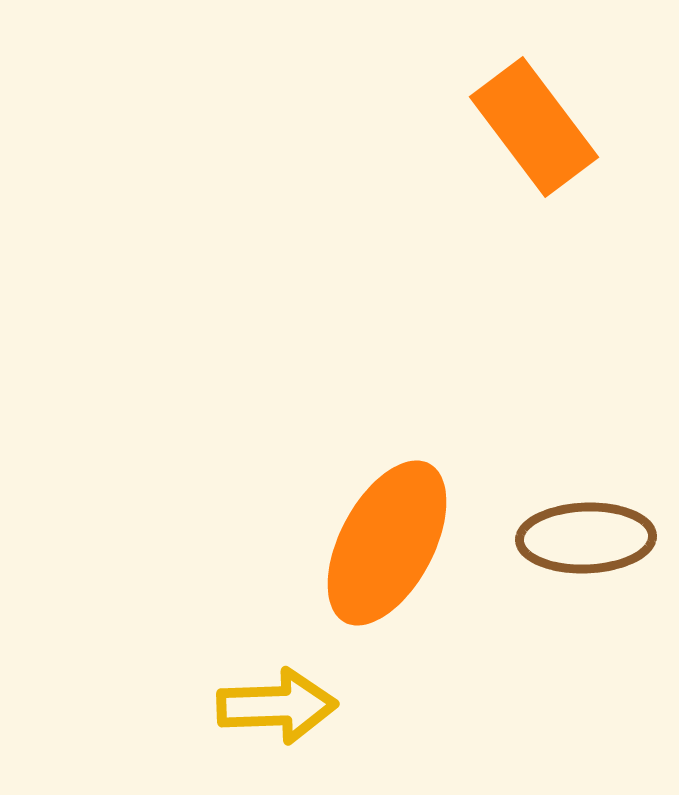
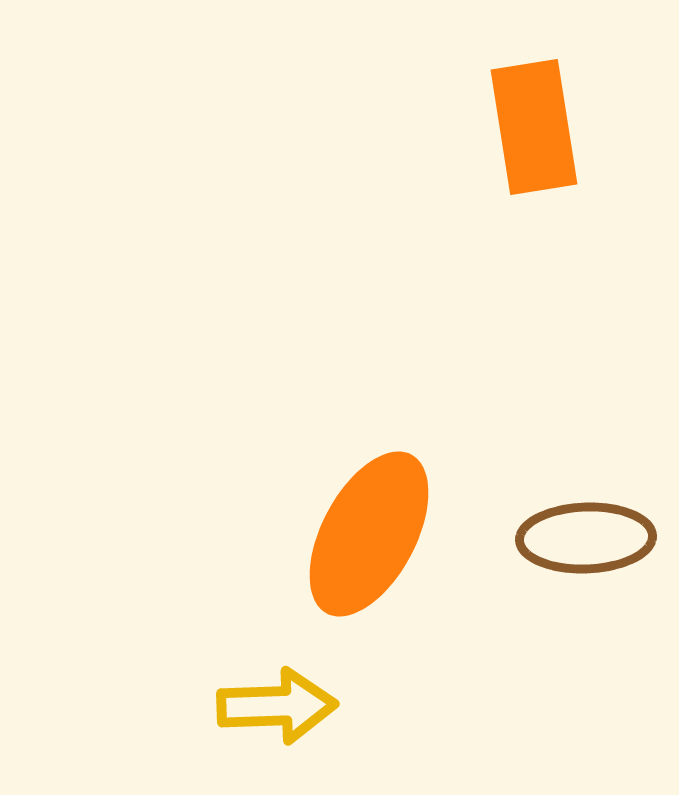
orange rectangle: rotated 28 degrees clockwise
orange ellipse: moved 18 px left, 9 px up
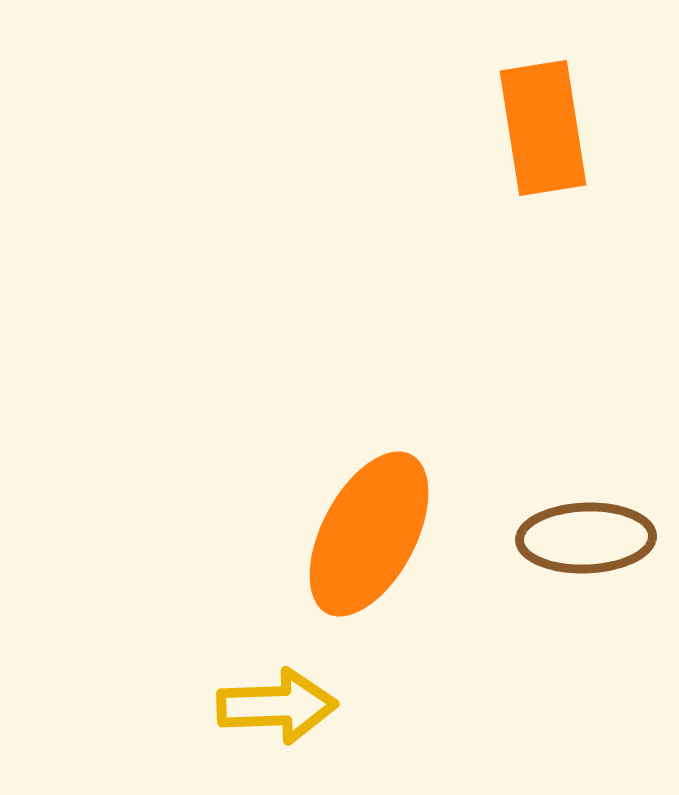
orange rectangle: moved 9 px right, 1 px down
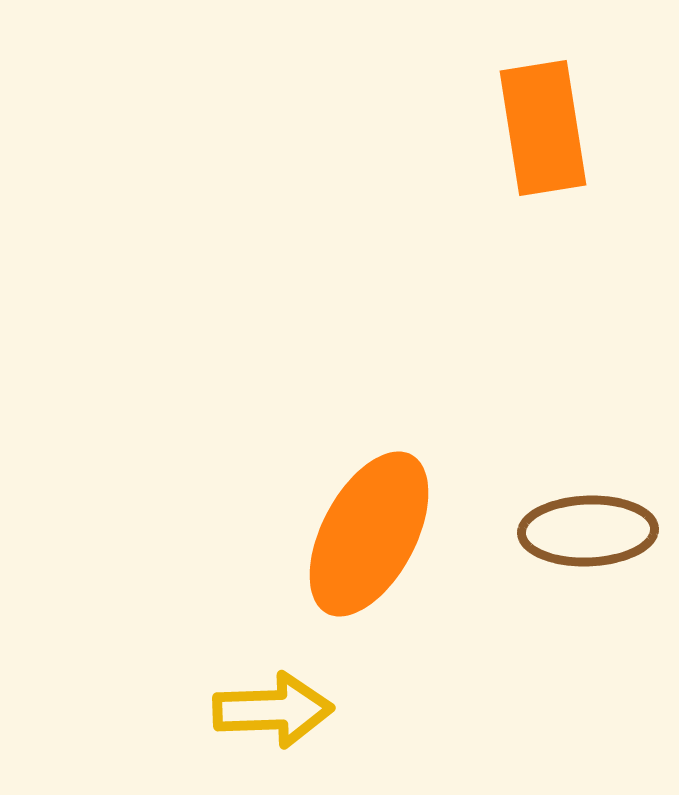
brown ellipse: moved 2 px right, 7 px up
yellow arrow: moved 4 px left, 4 px down
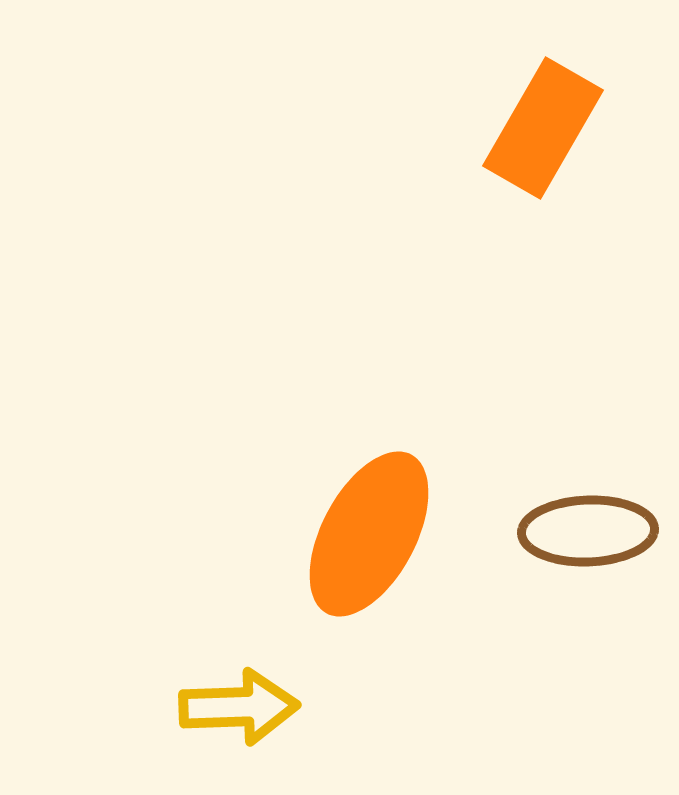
orange rectangle: rotated 39 degrees clockwise
yellow arrow: moved 34 px left, 3 px up
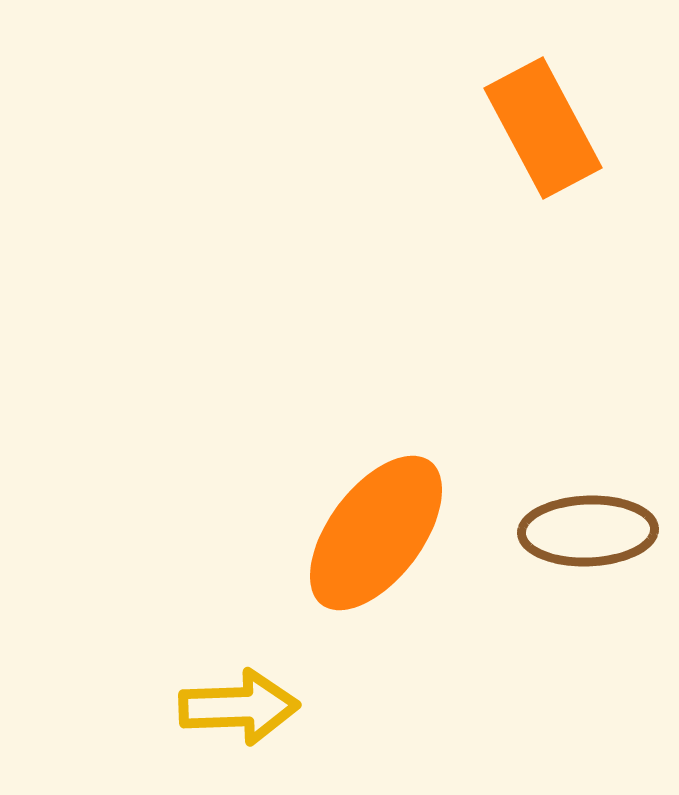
orange rectangle: rotated 58 degrees counterclockwise
orange ellipse: moved 7 px right, 1 px up; rotated 9 degrees clockwise
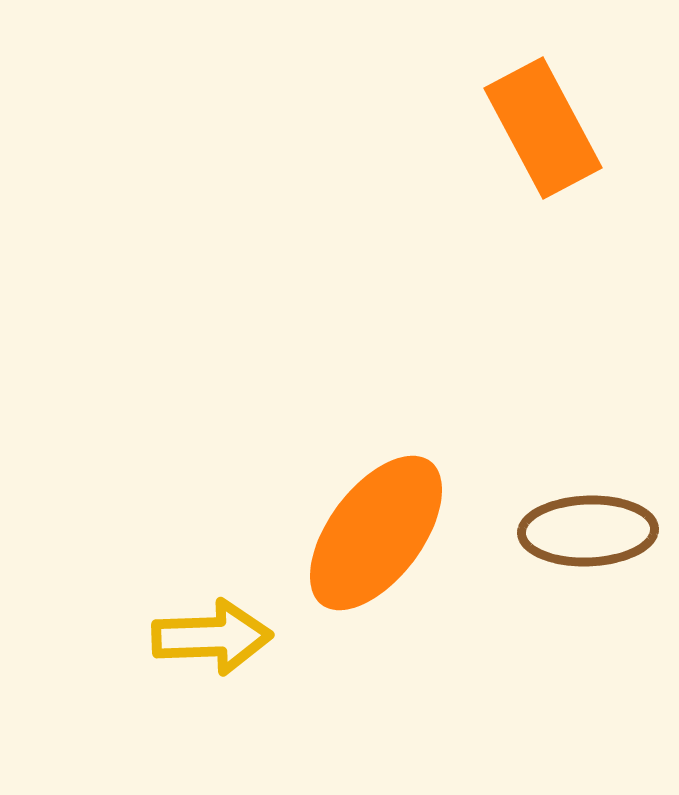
yellow arrow: moved 27 px left, 70 px up
